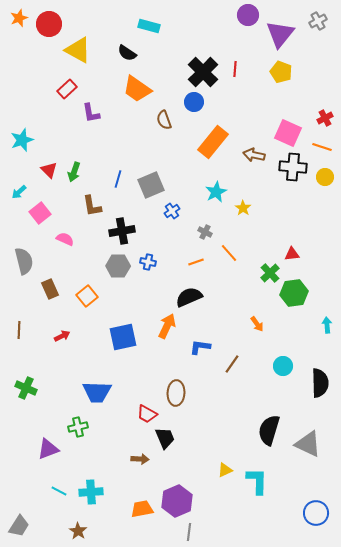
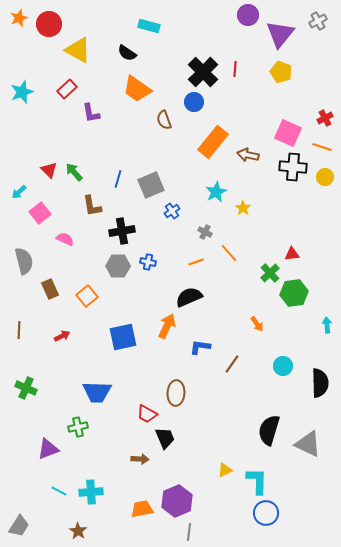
cyan star at (22, 140): moved 48 px up
brown arrow at (254, 155): moved 6 px left
green arrow at (74, 172): rotated 120 degrees clockwise
blue circle at (316, 513): moved 50 px left
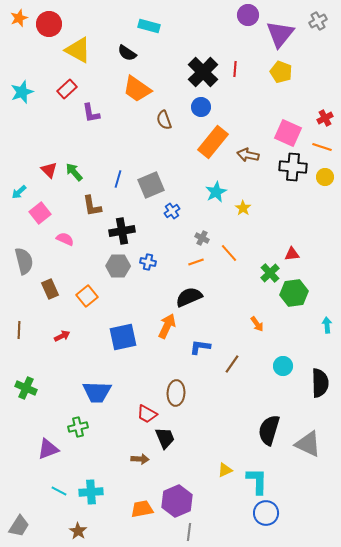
blue circle at (194, 102): moved 7 px right, 5 px down
gray cross at (205, 232): moved 3 px left, 6 px down
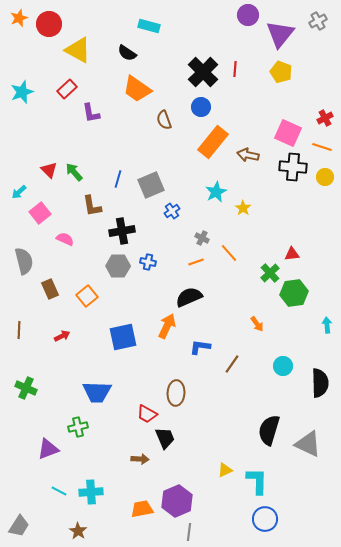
blue circle at (266, 513): moved 1 px left, 6 px down
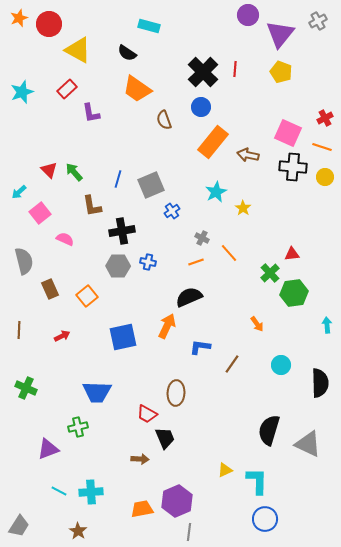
cyan circle at (283, 366): moved 2 px left, 1 px up
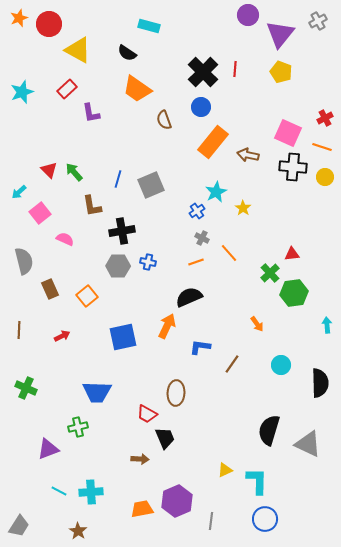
blue cross at (172, 211): moved 25 px right
gray line at (189, 532): moved 22 px right, 11 px up
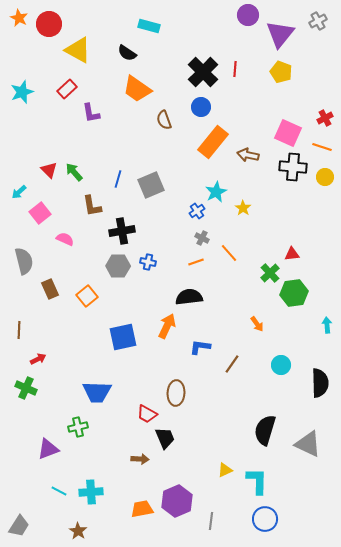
orange star at (19, 18): rotated 24 degrees counterclockwise
black semicircle at (189, 297): rotated 16 degrees clockwise
red arrow at (62, 336): moved 24 px left, 23 px down
black semicircle at (269, 430): moved 4 px left
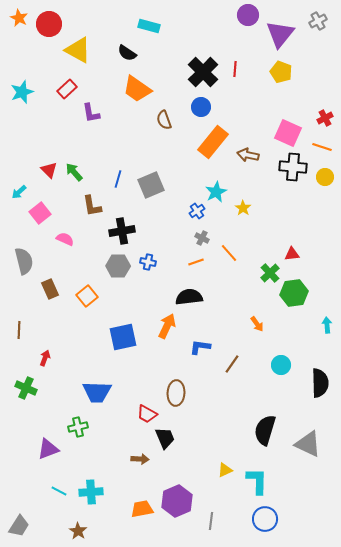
red arrow at (38, 359): moved 7 px right, 1 px up; rotated 42 degrees counterclockwise
